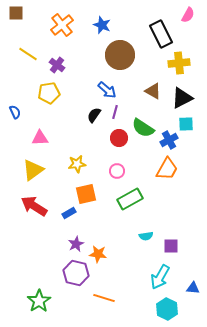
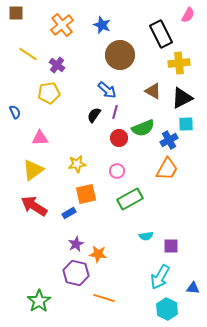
green semicircle: rotated 55 degrees counterclockwise
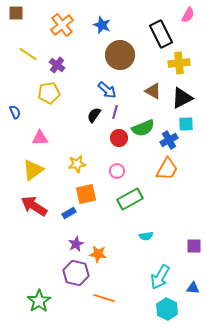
purple square: moved 23 px right
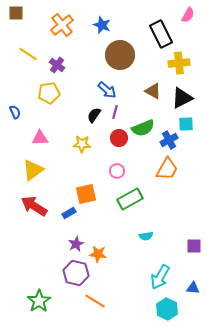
yellow star: moved 5 px right, 20 px up; rotated 12 degrees clockwise
orange line: moved 9 px left, 3 px down; rotated 15 degrees clockwise
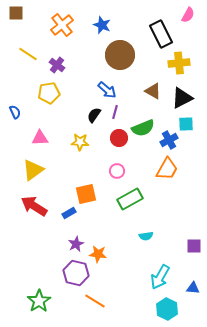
yellow star: moved 2 px left, 2 px up
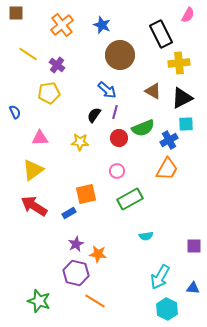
green star: rotated 20 degrees counterclockwise
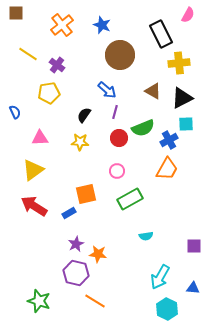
black semicircle: moved 10 px left
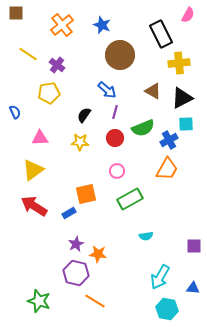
red circle: moved 4 px left
cyan hexagon: rotated 15 degrees counterclockwise
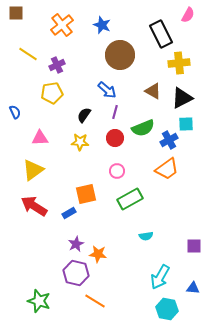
purple cross: rotated 28 degrees clockwise
yellow pentagon: moved 3 px right
orange trapezoid: rotated 25 degrees clockwise
